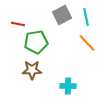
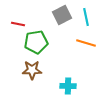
orange line: moved 1 px left; rotated 30 degrees counterclockwise
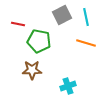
green pentagon: moved 3 px right, 1 px up; rotated 20 degrees clockwise
cyan cross: rotated 21 degrees counterclockwise
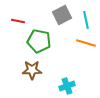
cyan line: moved 3 px down
red line: moved 3 px up
cyan cross: moved 1 px left
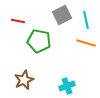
brown star: moved 8 px left, 10 px down; rotated 24 degrees counterclockwise
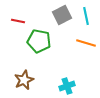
cyan line: moved 4 px up
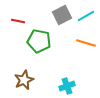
cyan line: rotated 72 degrees clockwise
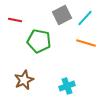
cyan line: moved 1 px left, 2 px down; rotated 18 degrees counterclockwise
red line: moved 3 px left, 1 px up
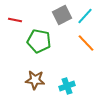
cyan line: moved 2 px up
orange line: rotated 30 degrees clockwise
brown star: moved 11 px right; rotated 30 degrees clockwise
